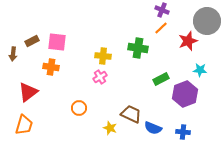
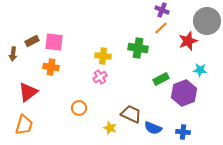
pink square: moved 3 px left
purple hexagon: moved 1 px left, 1 px up
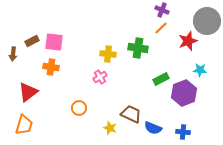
yellow cross: moved 5 px right, 2 px up
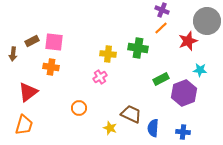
blue semicircle: rotated 72 degrees clockwise
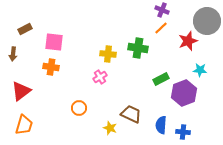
brown rectangle: moved 7 px left, 12 px up
red triangle: moved 7 px left, 1 px up
blue semicircle: moved 8 px right, 3 px up
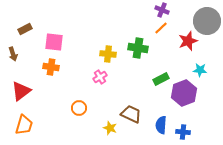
brown arrow: rotated 24 degrees counterclockwise
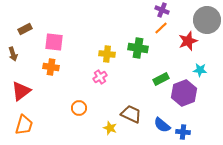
gray circle: moved 1 px up
yellow cross: moved 1 px left
blue semicircle: moved 1 px right; rotated 54 degrees counterclockwise
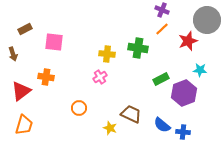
orange line: moved 1 px right, 1 px down
orange cross: moved 5 px left, 10 px down
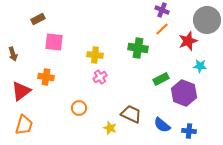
brown rectangle: moved 13 px right, 10 px up
yellow cross: moved 12 px left, 1 px down
cyan star: moved 4 px up
purple hexagon: rotated 20 degrees counterclockwise
blue cross: moved 6 px right, 1 px up
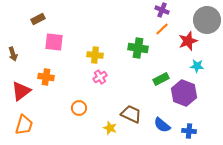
cyan star: moved 3 px left
